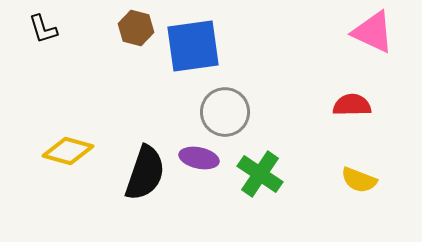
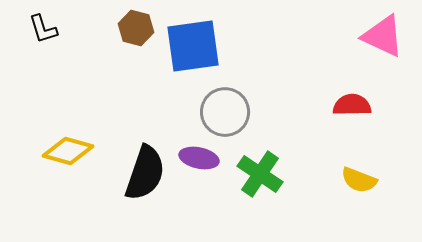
pink triangle: moved 10 px right, 4 px down
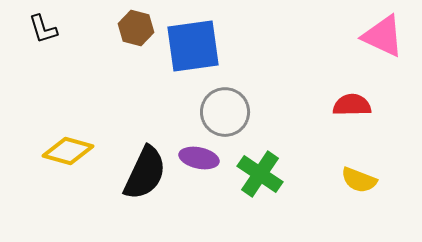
black semicircle: rotated 6 degrees clockwise
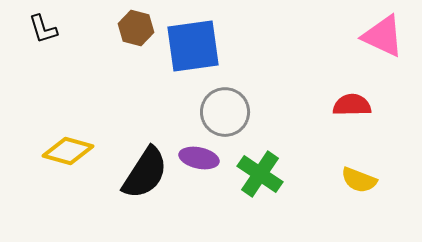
black semicircle: rotated 8 degrees clockwise
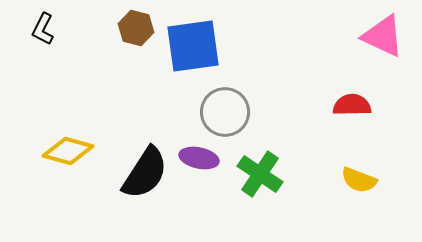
black L-shape: rotated 44 degrees clockwise
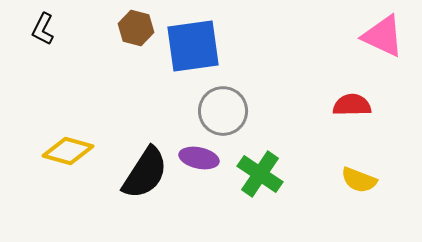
gray circle: moved 2 px left, 1 px up
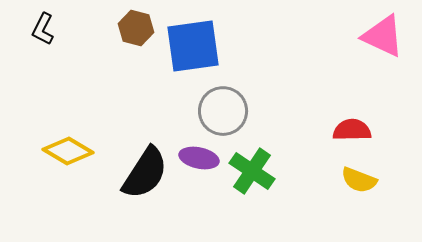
red semicircle: moved 25 px down
yellow diamond: rotated 15 degrees clockwise
green cross: moved 8 px left, 3 px up
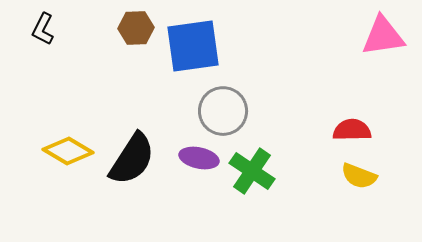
brown hexagon: rotated 16 degrees counterclockwise
pink triangle: rotated 33 degrees counterclockwise
black semicircle: moved 13 px left, 14 px up
yellow semicircle: moved 4 px up
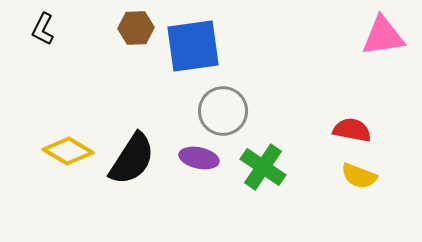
red semicircle: rotated 12 degrees clockwise
green cross: moved 11 px right, 4 px up
